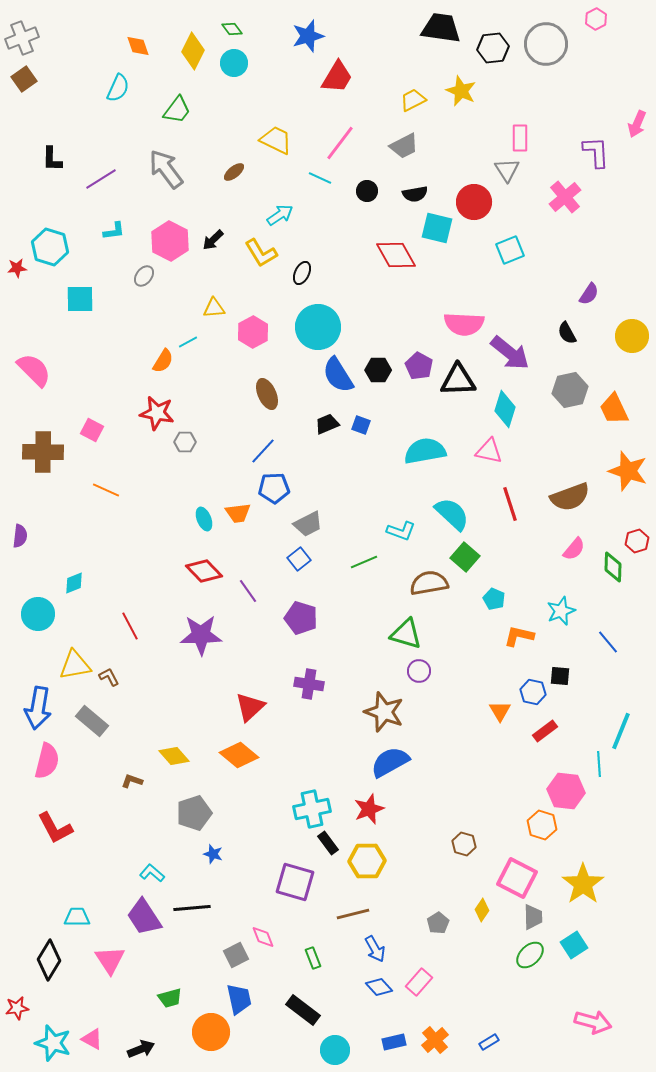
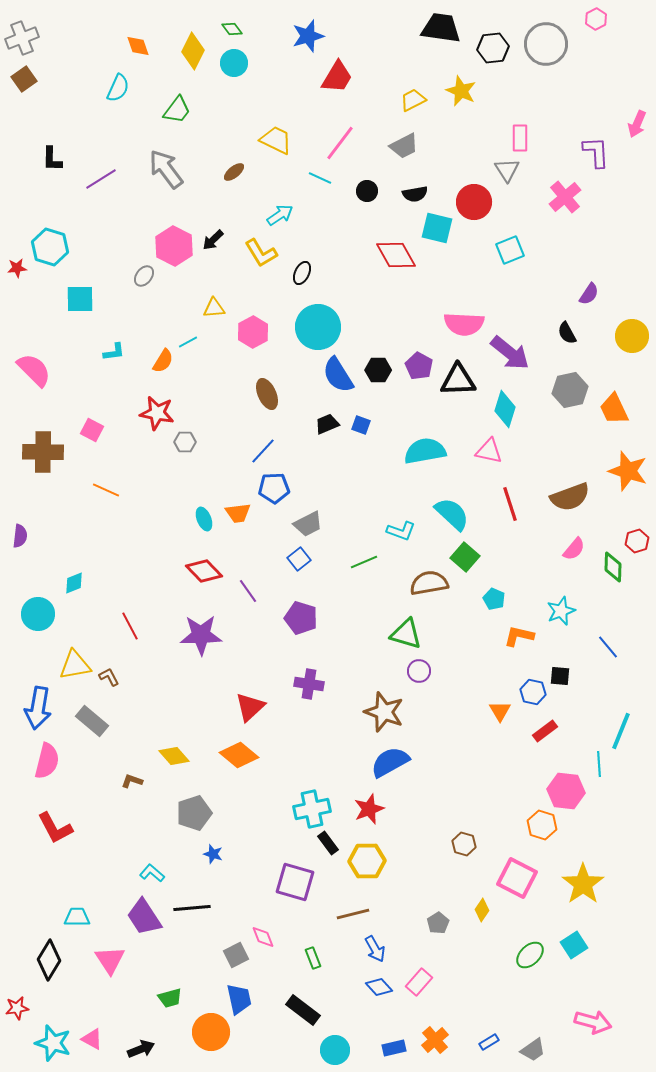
cyan L-shape at (114, 231): moved 121 px down
pink hexagon at (170, 241): moved 4 px right, 5 px down
blue line at (608, 642): moved 5 px down
gray trapezoid at (533, 917): moved 133 px down; rotated 56 degrees clockwise
blue rectangle at (394, 1042): moved 6 px down
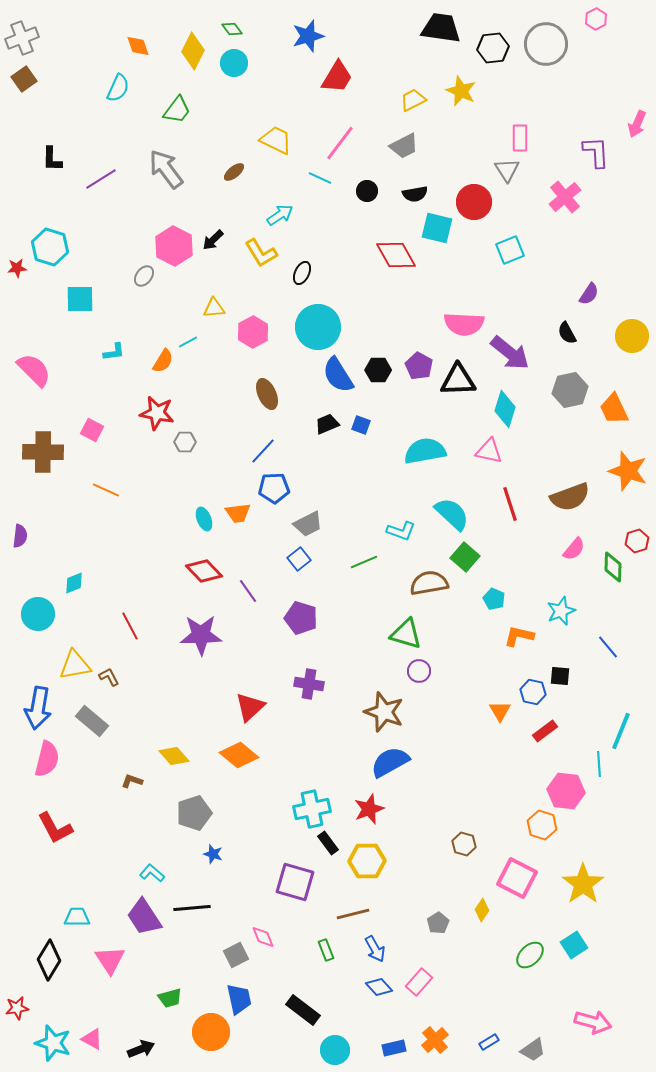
pink semicircle at (47, 761): moved 2 px up
green rectangle at (313, 958): moved 13 px right, 8 px up
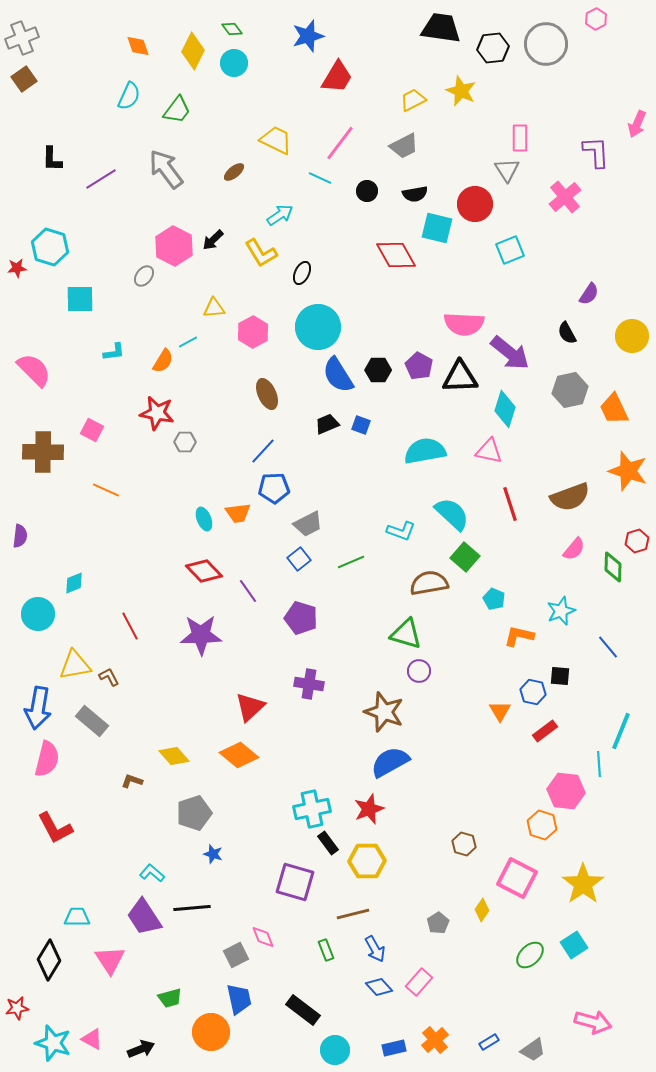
cyan semicircle at (118, 88): moved 11 px right, 8 px down
red circle at (474, 202): moved 1 px right, 2 px down
black triangle at (458, 380): moved 2 px right, 3 px up
green line at (364, 562): moved 13 px left
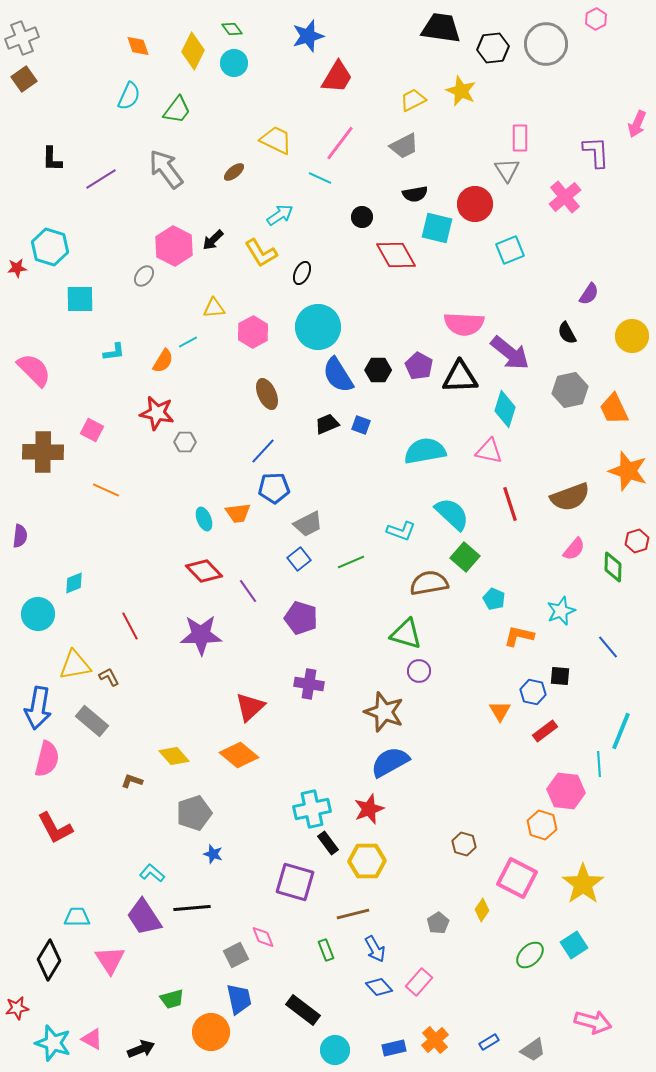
black circle at (367, 191): moved 5 px left, 26 px down
green trapezoid at (170, 998): moved 2 px right, 1 px down
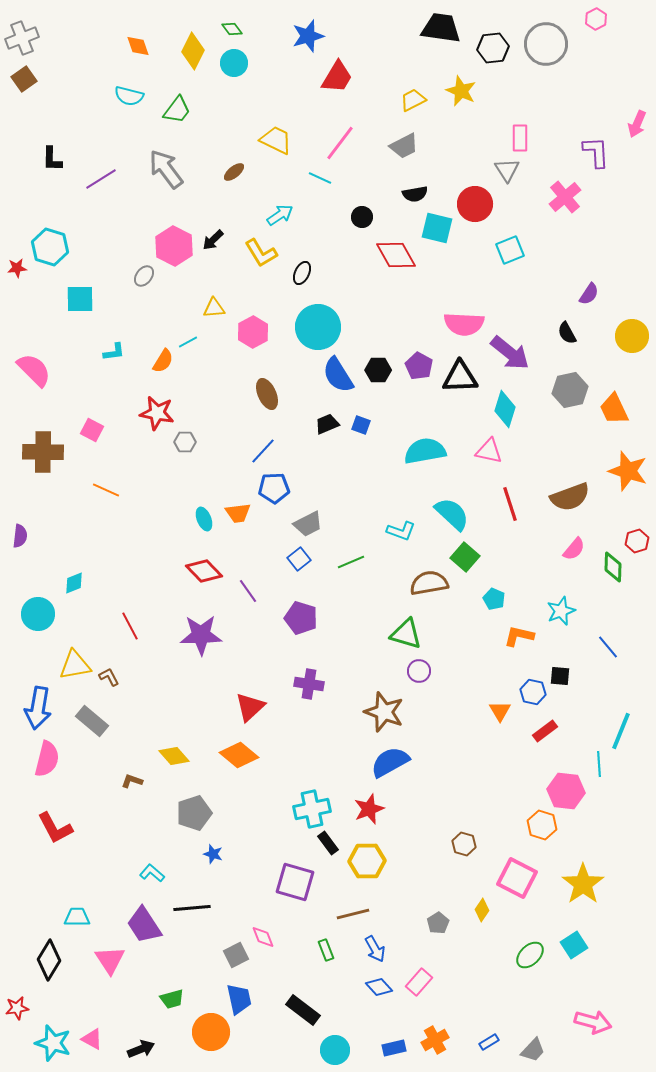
cyan semicircle at (129, 96): rotated 80 degrees clockwise
purple trapezoid at (144, 917): moved 8 px down
orange cross at (435, 1040): rotated 12 degrees clockwise
gray trapezoid at (533, 1050): rotated 12 degrees counterclockwise
